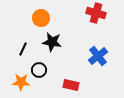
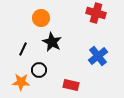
black star: rotated 18 degrees clockwise
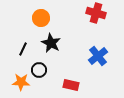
black star: moved 1 px left, 1 px down
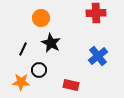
red cross: rotated 18 degrees counterclockwise
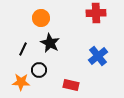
black star: moved 1 px left
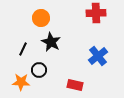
black star: moved 1 px right, 1 px up
red rectangle: moved 4 px right
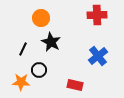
red cross: moved 1 px right, 2 px down
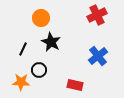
red cross: rotated 24 degrees counterclockwise
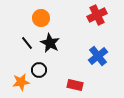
black star: moved 1 px left, 1 px down
black line: moved 4 px right, 6 px up; rotated 64 degrees counterclockwise
orange star: rotated 12 degrees counterclockwise
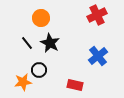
orange star: moved 2 px right
